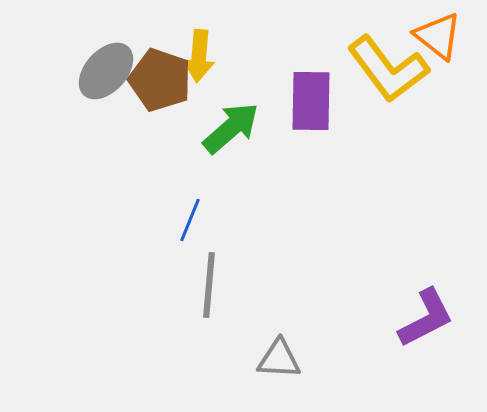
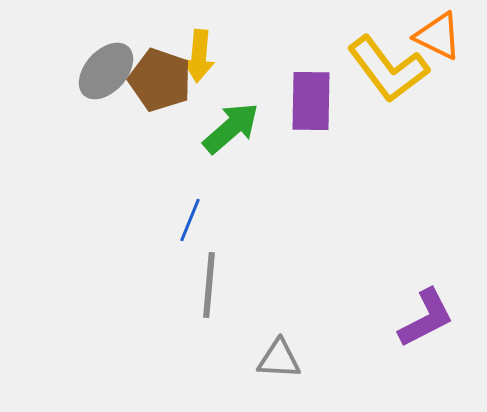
orange triangle: rotated 12 degrees counterclockwise
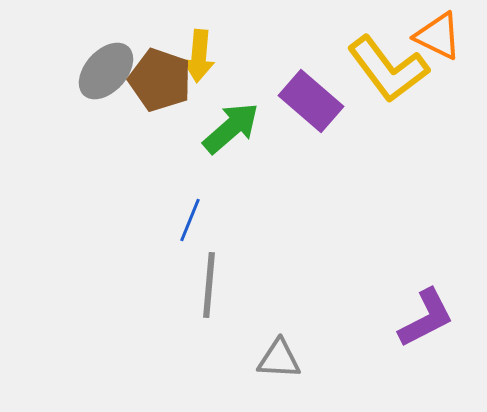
purple rectangle: rotated 50 degrees counterclockwise
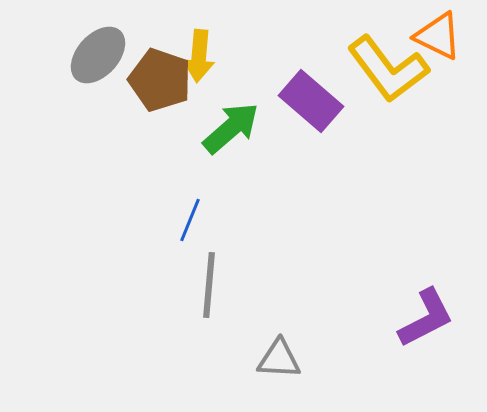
gray ellipse: moved 8 px left, 16 px up
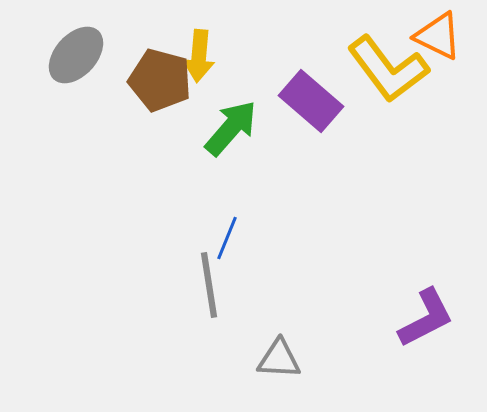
gray ellipse: moved 22 px left
brown pentagon: rotated 4 degrees counterclockwise
green arrow: rotated 8 degrees counterclockwise
blue line: moved 37 px right, 18 px down
gray line: rotated 14 degrees counterclockwise
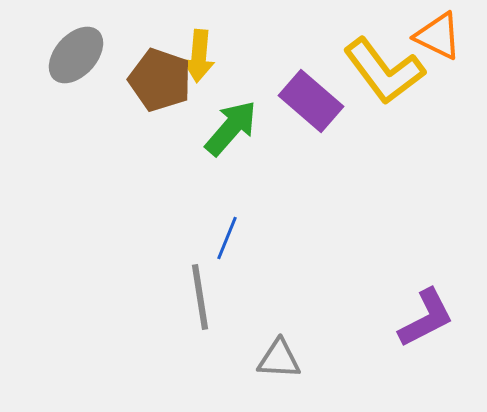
yellow L-shape: moved 4 px left, 2 px down
brown pentagon: rotated 4 degrees clockwise
gray line: moved 9 px left, 12 px down
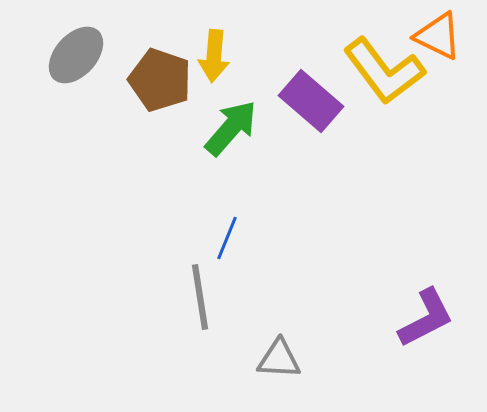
yellow arrow: moved 15 px right
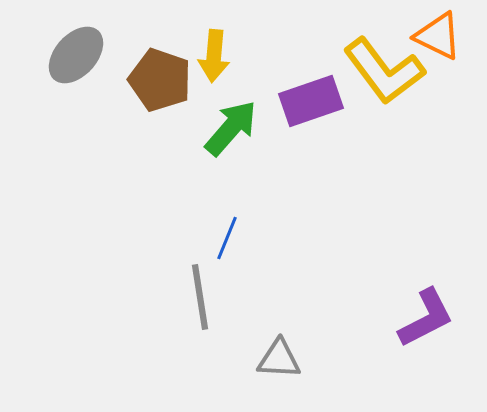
purple rectangle: rotated 60 degrees counterclockwise
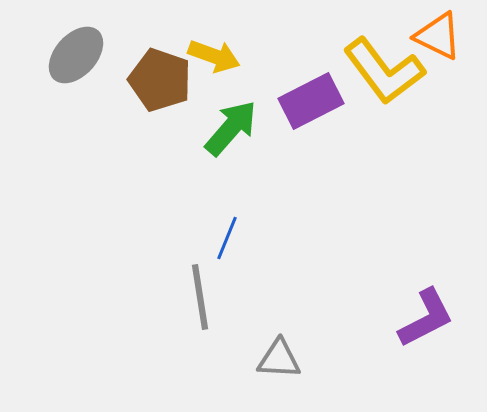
yellow arrow: rotated 75 degrees counterclockwise
purple rectangle: rotated 8 degrees counterclockwise
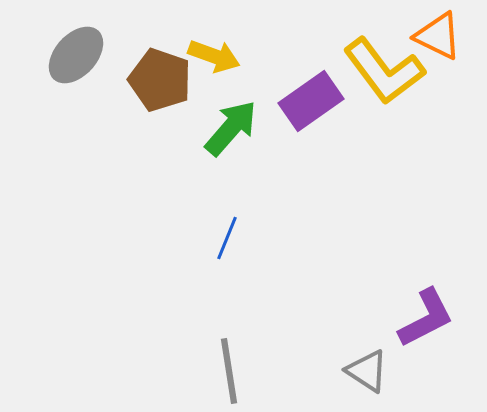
purple rectangle: rotated 8 degrees counterclockwise
gray line: moved 29 px right, 74 px down
gray triangle: moved 88 px right, 12 px down; rotated 30 degrees clockwise
